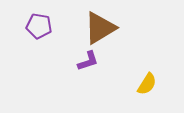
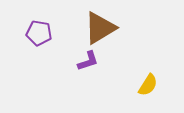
purple pentagon: moved 7 px down
yellow semicircle: moved 1 px right, 1 px down
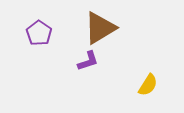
purple pentagon: rotated 25 degrees clockwise
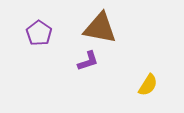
brown triangle: rotated 42 degrees clockwise
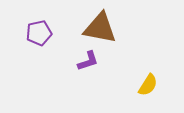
purple pentagon: rotated 25 degrees clockwise
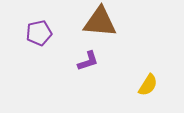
brown triangle: moved 6 px up; rotated 6 degrees counterclockwise
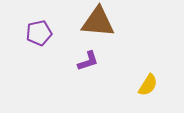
brown triangle: moved 2 px left
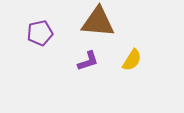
purple pentagon: moved 1 px right
yellow semicircle: moved 16 px left, 25 px up
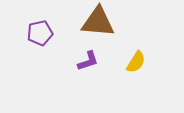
yellow semicircle: moved 4 px right, 2 px down
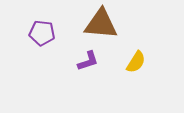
brown triangle: moved 3 px right, 2 px down
purple pentagon: moved 2 px right; rotated 20 degrees clockwise
